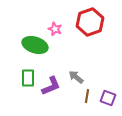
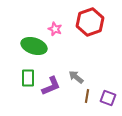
green ellipse: moved 1 px left, 1 px down
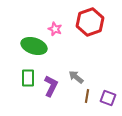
purple L-shape: rotated 40 degrees counterclockwise
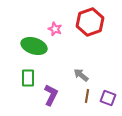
gray arrow: moved 5 px right, 2 px up
purple L-shape: moved 9 px down
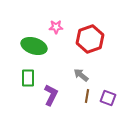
red hexagon: moved 17 px down
pink star: moved 1 px right, 2 px up; rotated 24 degrees counterclockwise
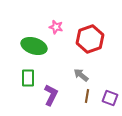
pink star: rotated 16 degrees clockwise
purple square: moved 2 px right
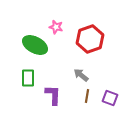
green ellipse: moved 1 px right, 1 px up; rotated 10 degrees clockwise
purple L-shape: moved 2 px right; rotated 25 degrees counterclockwise
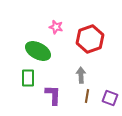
green ellipse: moved 3 px right, 6 px down
gray arrow: rotated 49 degrees clockwise
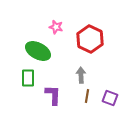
red hexagon: rotated 16 degrees counterclockwise
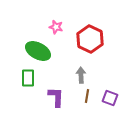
purple L-shape: moved 3 px right, 2 px down
